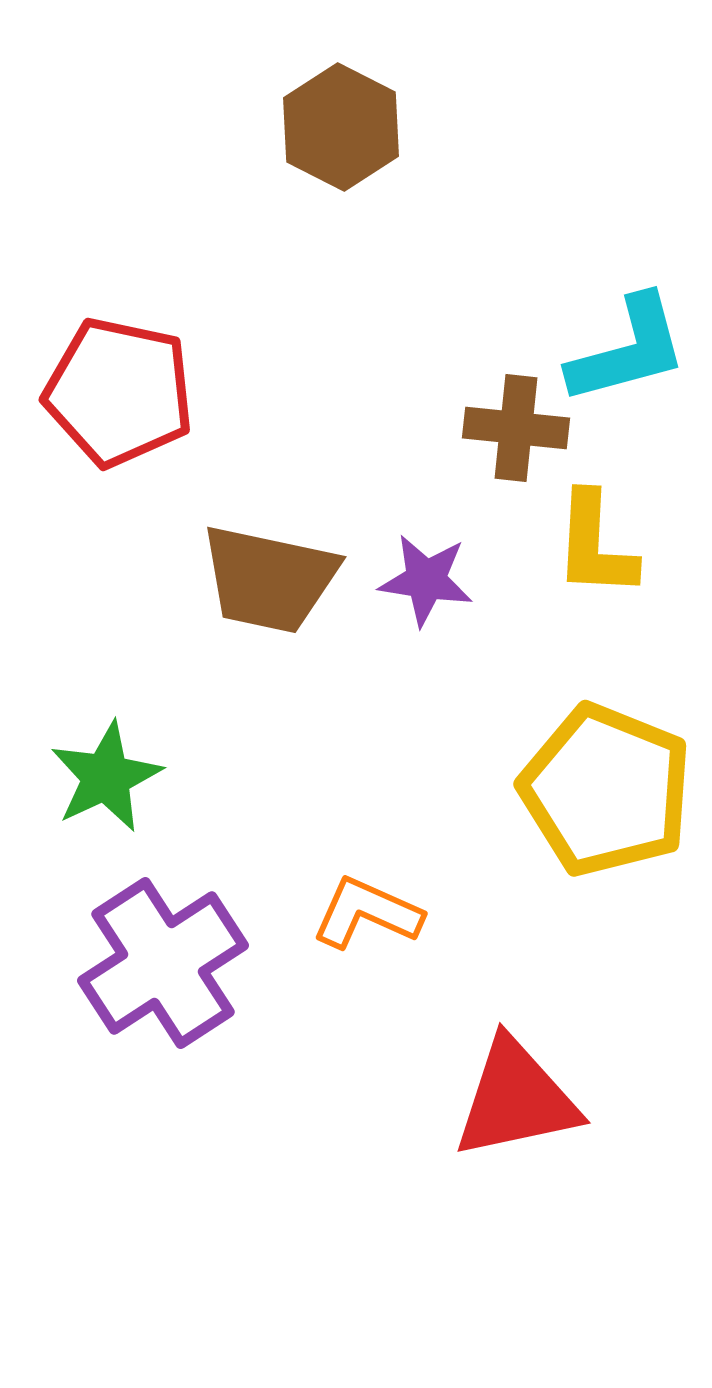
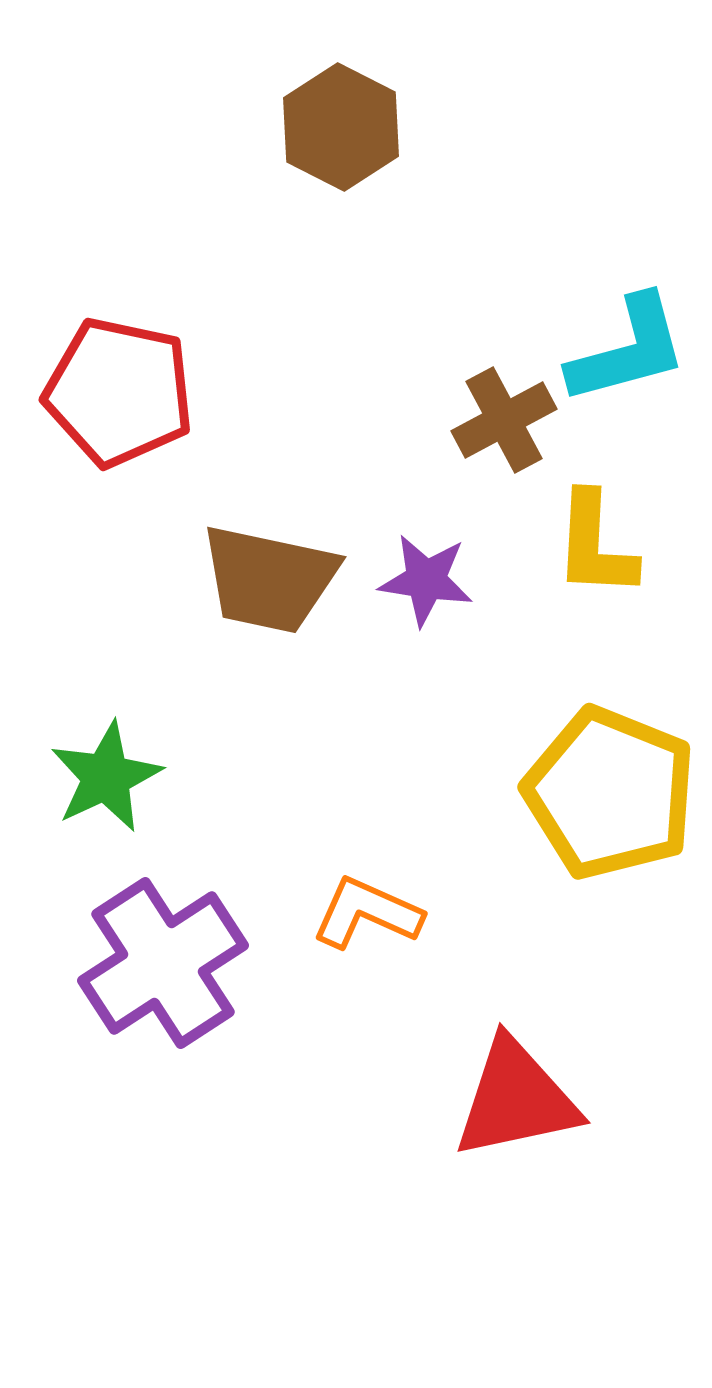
brown cross: moved 12 px left, 8 px up; rotated 34 degrees counterclockwise
yellow pentagon: moved 4 px right, 3 px down
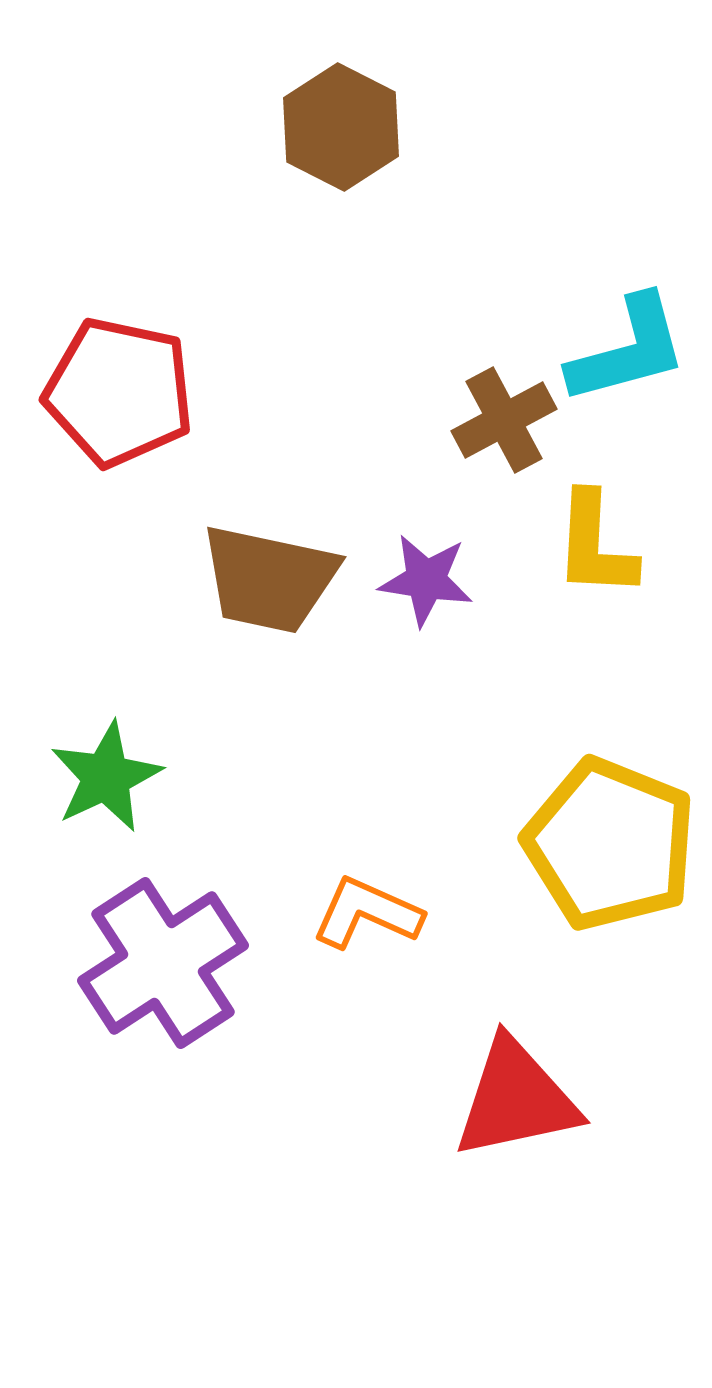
yellow pentagon: moved 51 px down
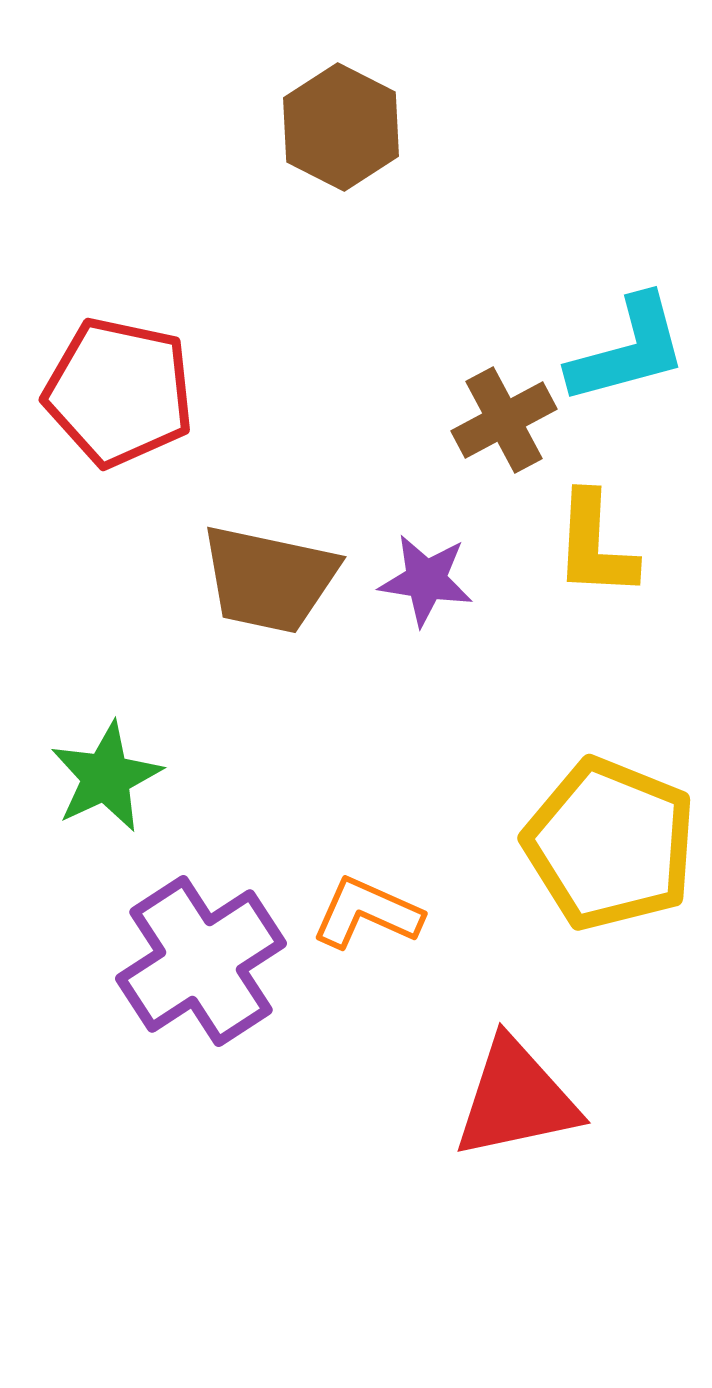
purple cross: moved 38 px right, 2 px up
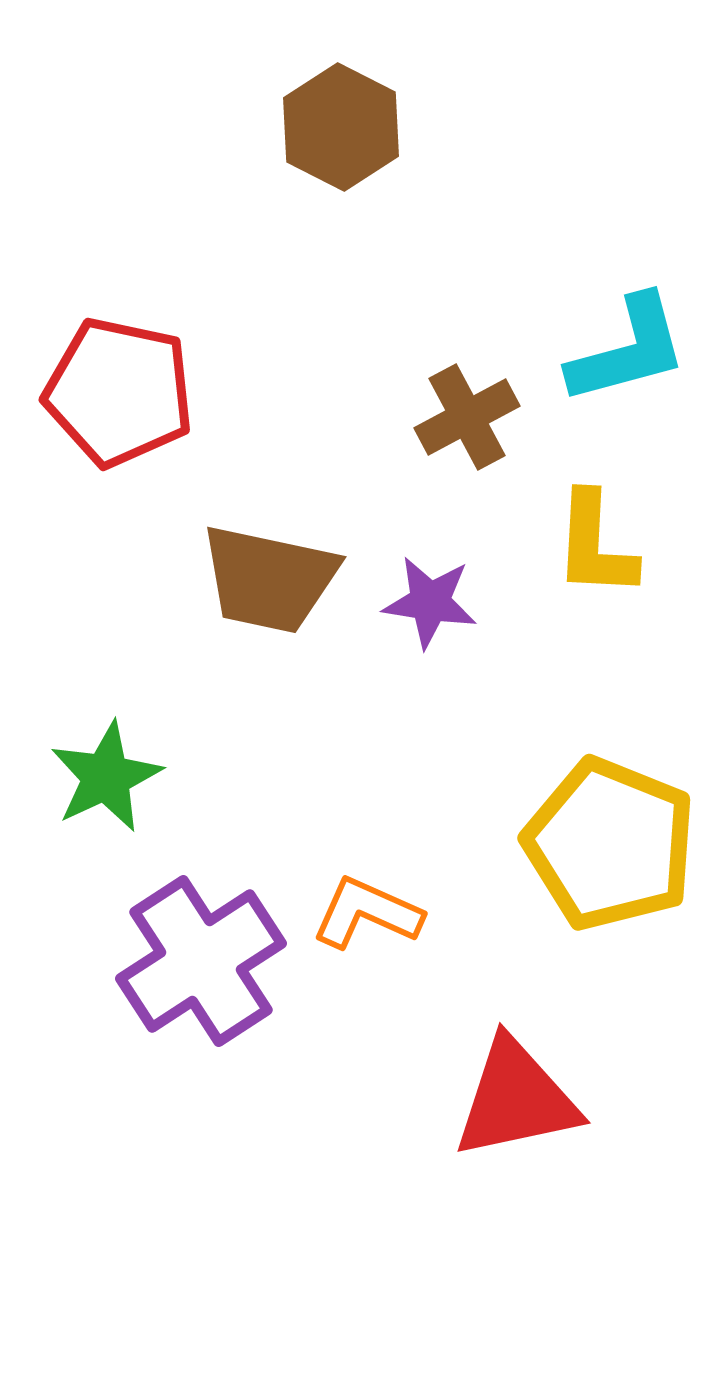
brown cross: moved 37 px left, 3 px up
purple star: moved 4 px right, 22 px down
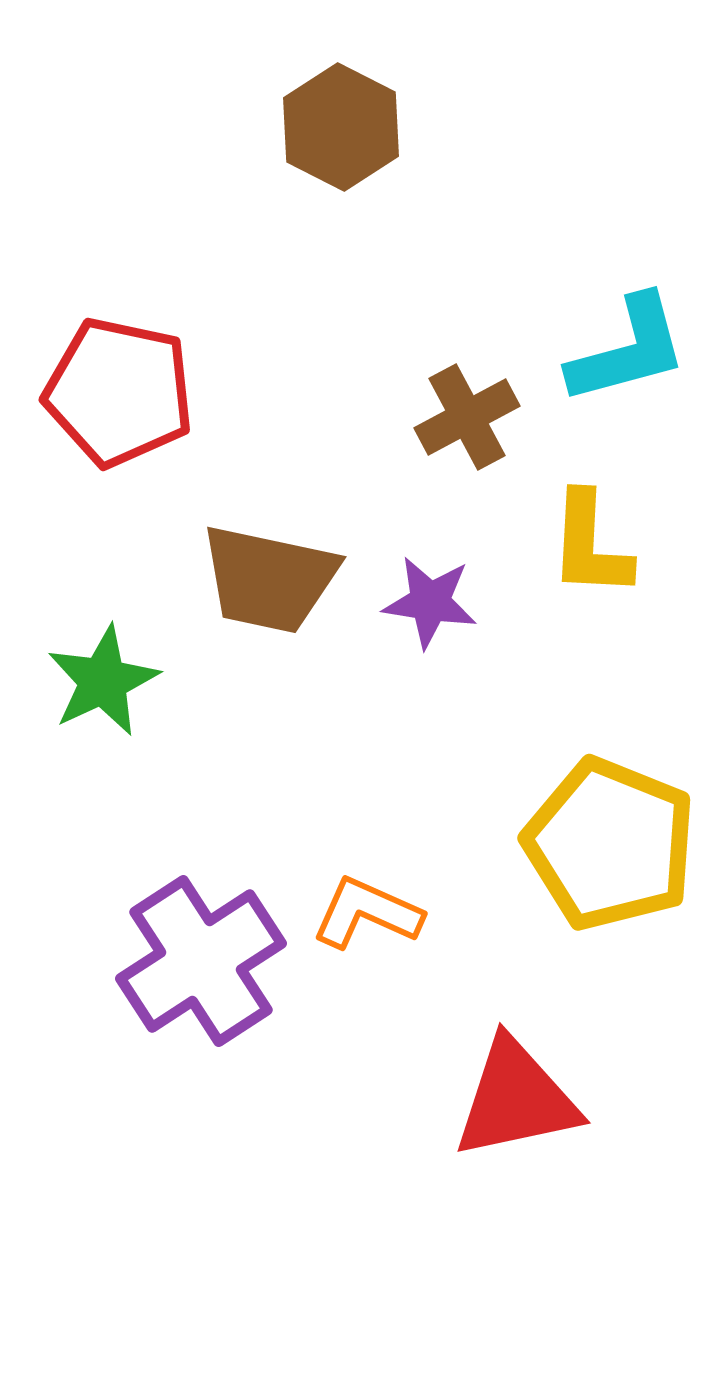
yellow L-shape: moved 5 px left
green star: moved 3 px left, 96 px up
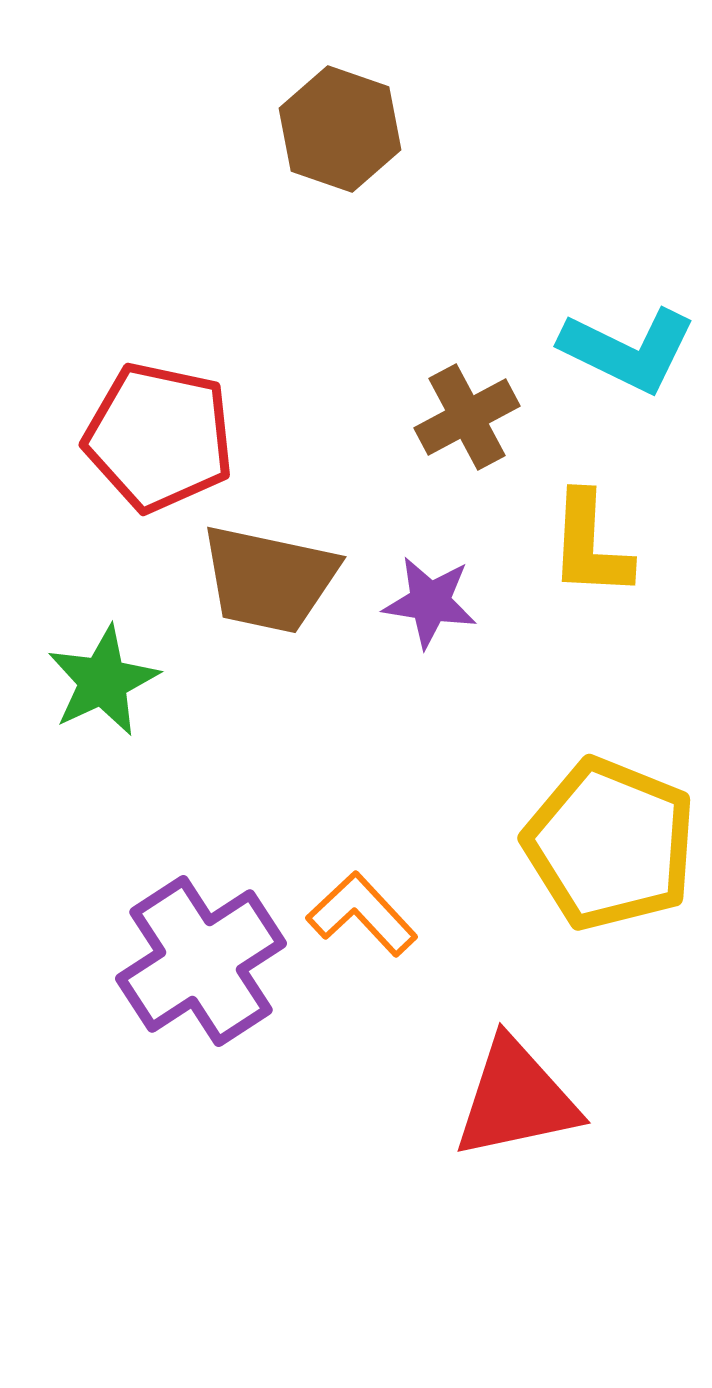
brown hexagon: moved 1 px left, 2 px down; rotated 8 degrees counterclockwise
cyan L-shape: rotated 41 degrees clockwise
red pentagon: moved 40 px right, 45 px down
orange L-shape: moved 5 px left, 1 px down; rotated 23 degrees clockwise
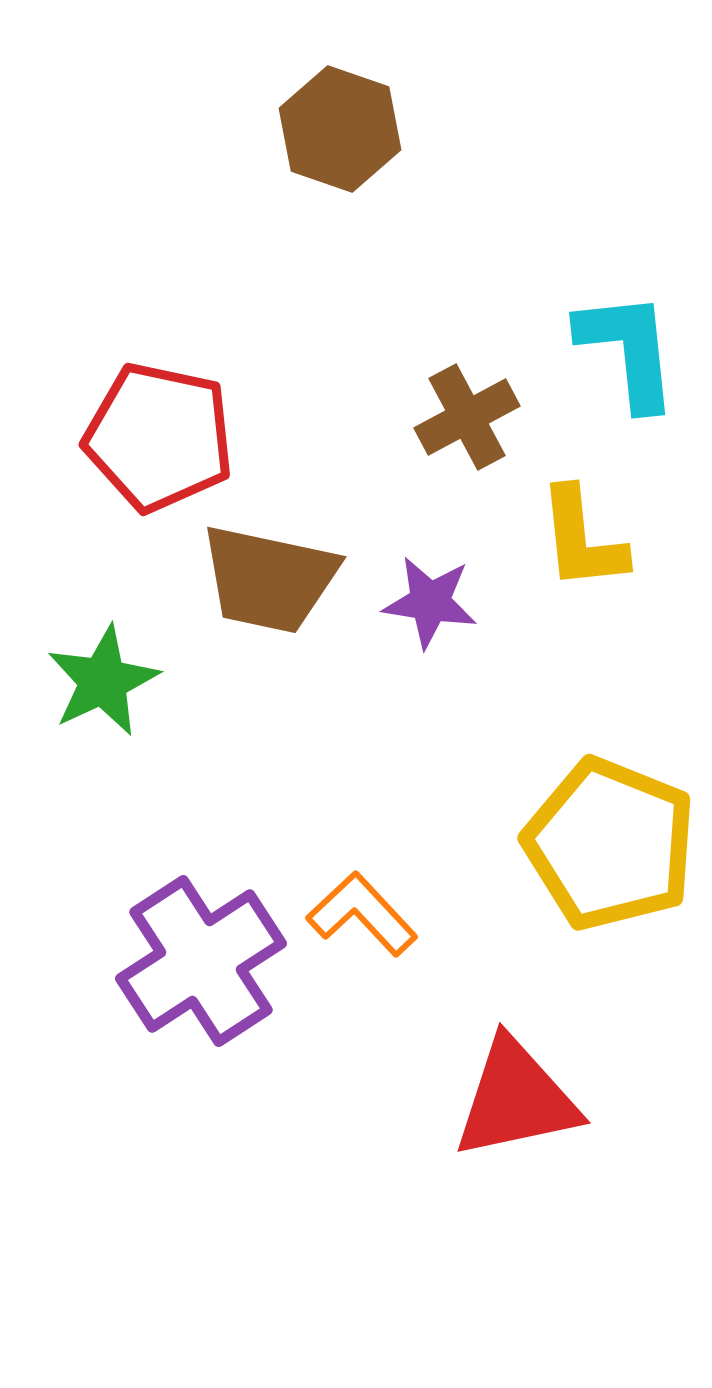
cyan L-shape: rotated 122 degrees counterclockwise
yellow L-shape: moved 8 px left, 6 px up; rotated 9 degrees counterclockwise
